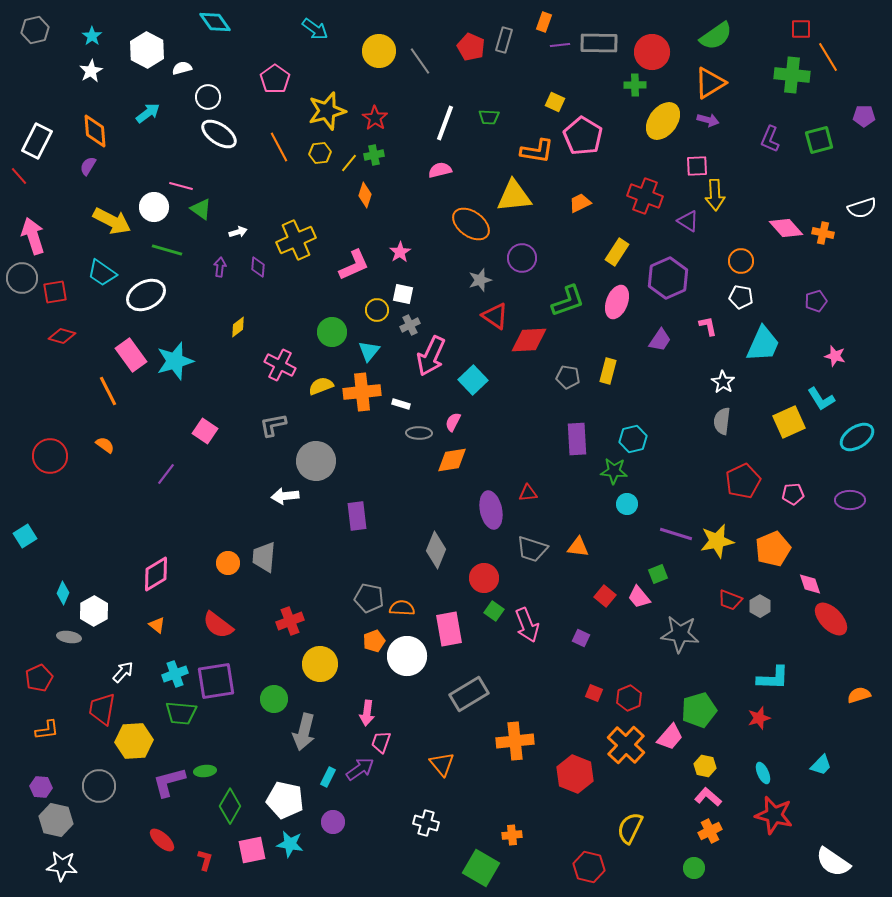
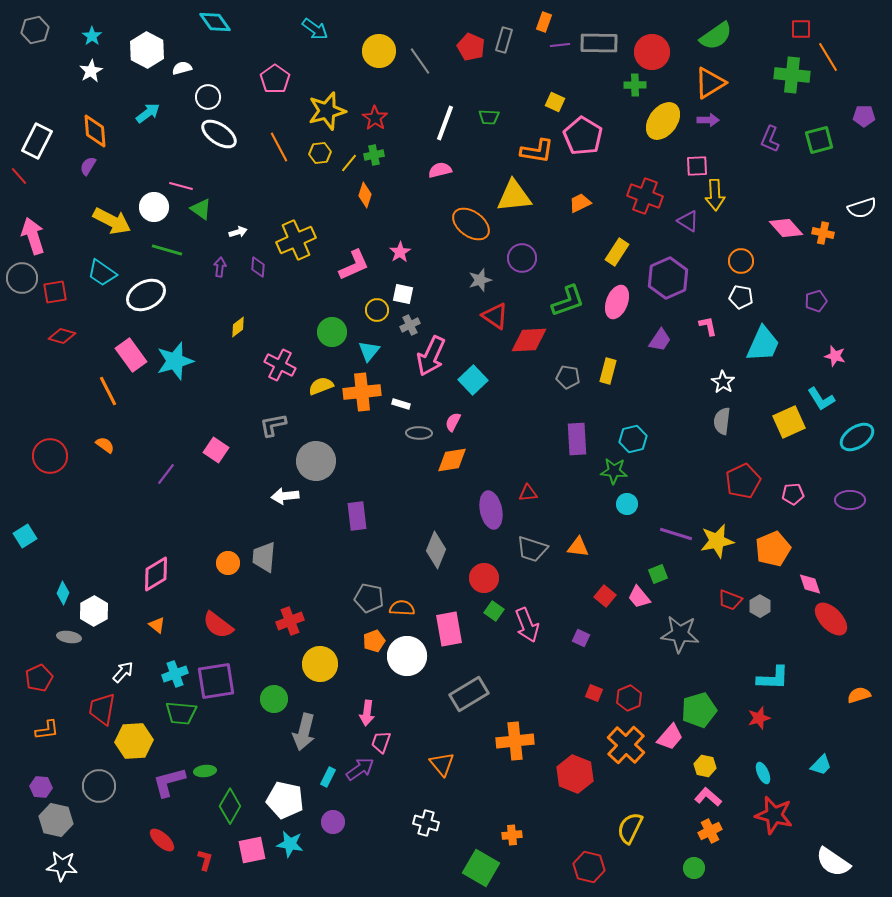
purple arrow at (708, 120): rotated 15 degrees counterclockwise
pink square at (205, 431): moved 11 px right, 19 px down
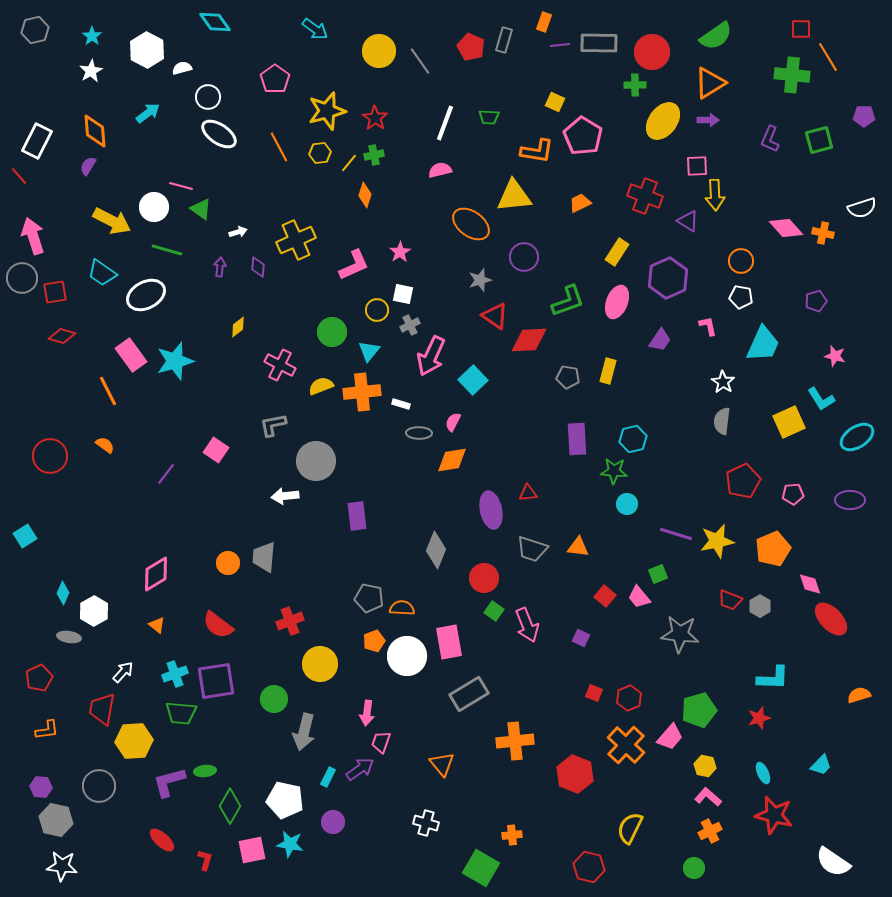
purple circle at (522, 258): moved 2 px right, 1 px up
pink rectangle at (449, 629): moved 13 px down
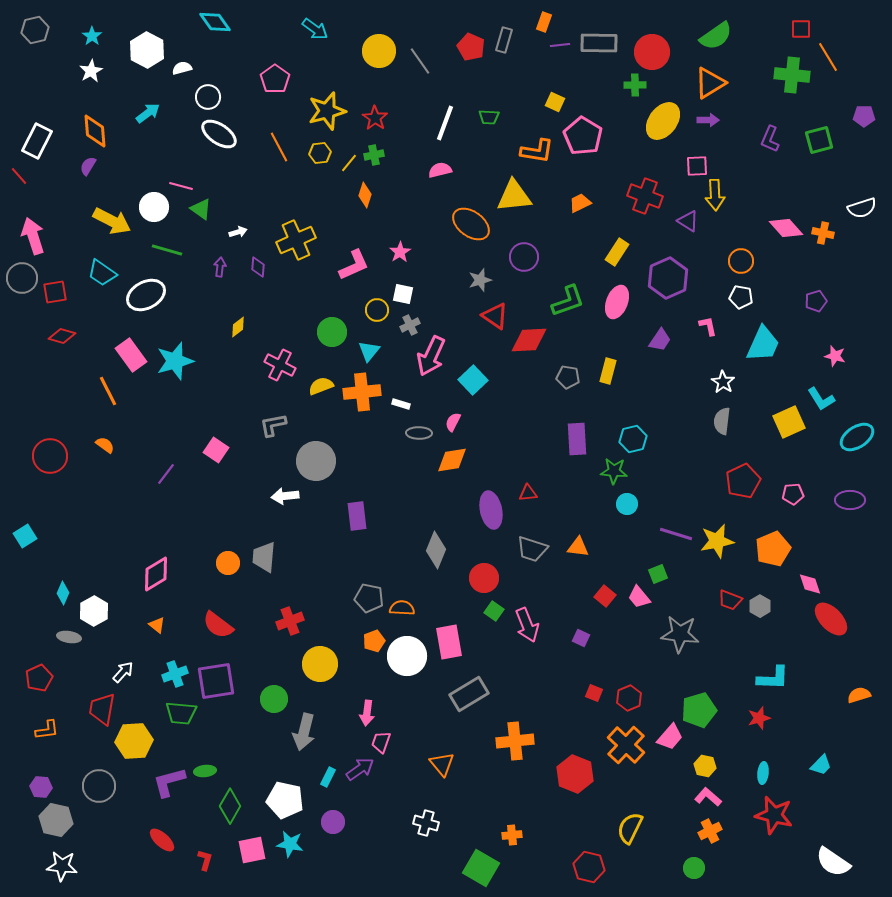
cyan ellipse at (763, 773): rotated 30 degrees clockwise
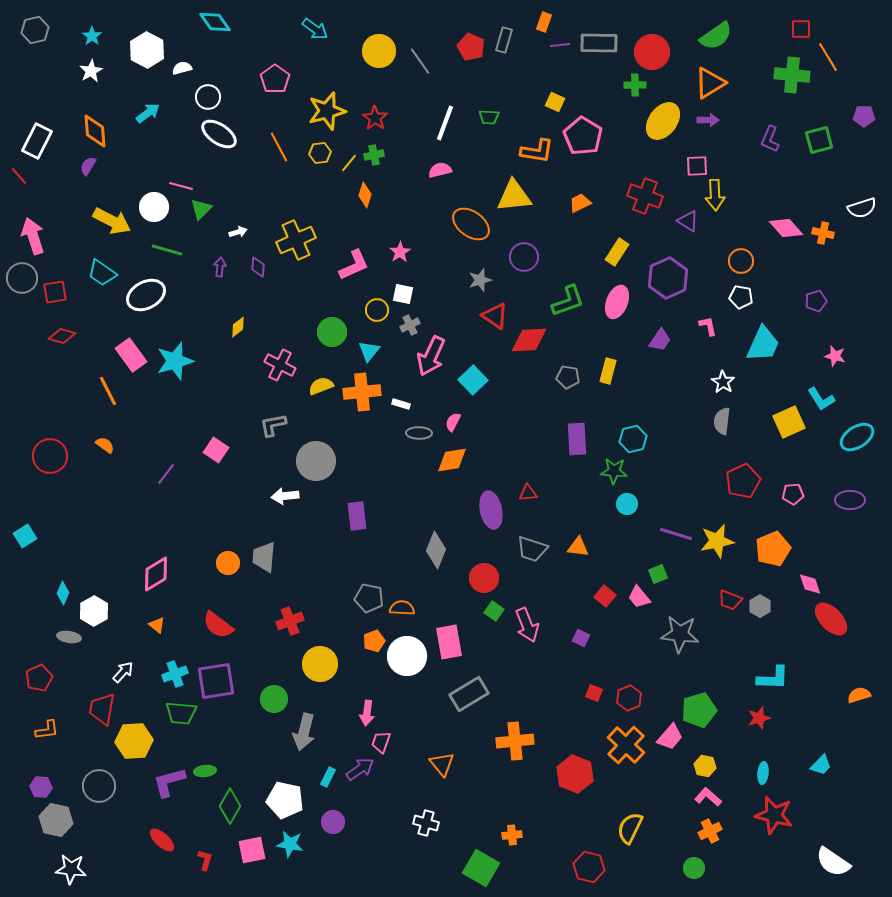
green triangle at (201, 209): rotated 40 degrees clockwise
white star at (62, 866): moved 9 px right, 3 px down
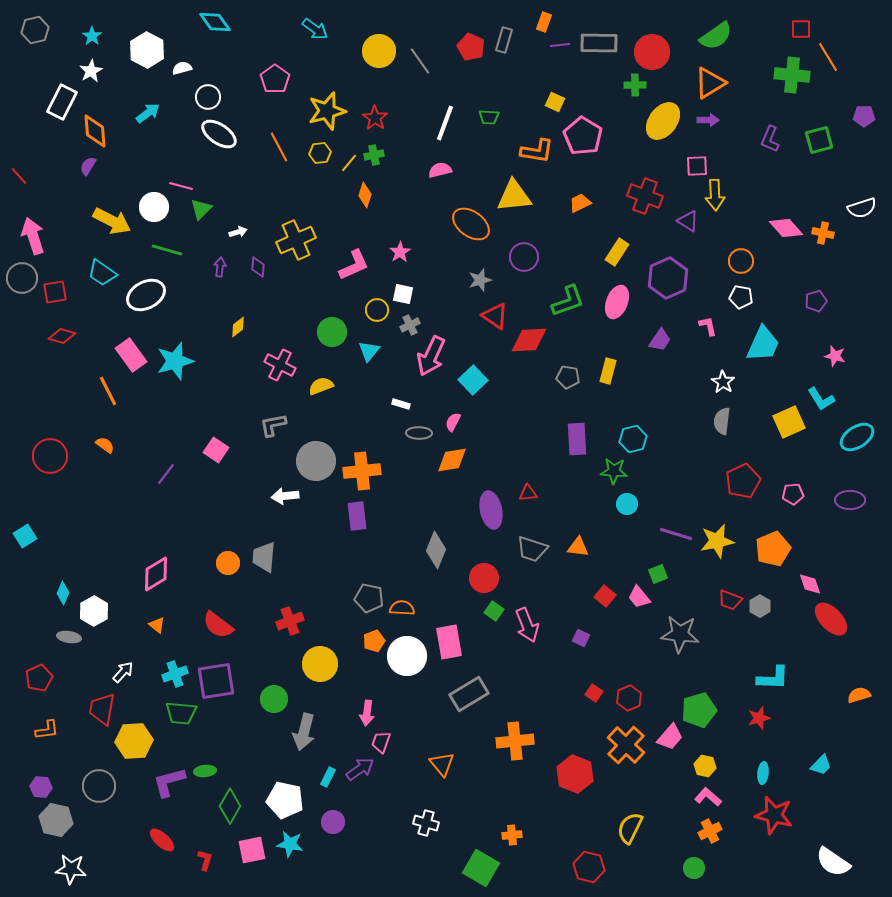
white rectangle at (37, 141): moved 25 px right, 39 px up
orange cross at (362, 392): moved 79 px down
red square at (594, 693): rotated 12 degrees clockwise
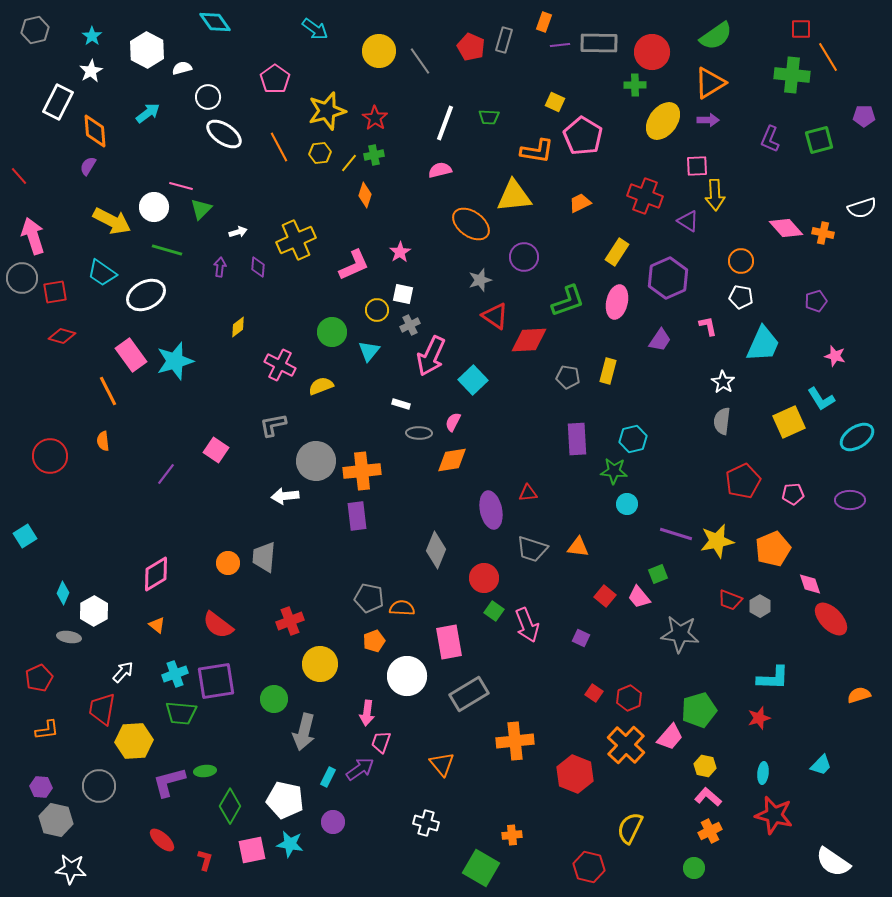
white rectangle at (62, 102): moved 4 px left
white ellipse at (219, 134): moved 5 px right
pink ellipse at (617, 302): rotated 8 degrees counterclockwise
orange semicircle at (105, 445): moved 2 px left, 4 px up; rotated 132 degrees counterclockwise
white circle at (407, 656): moved 20 px down
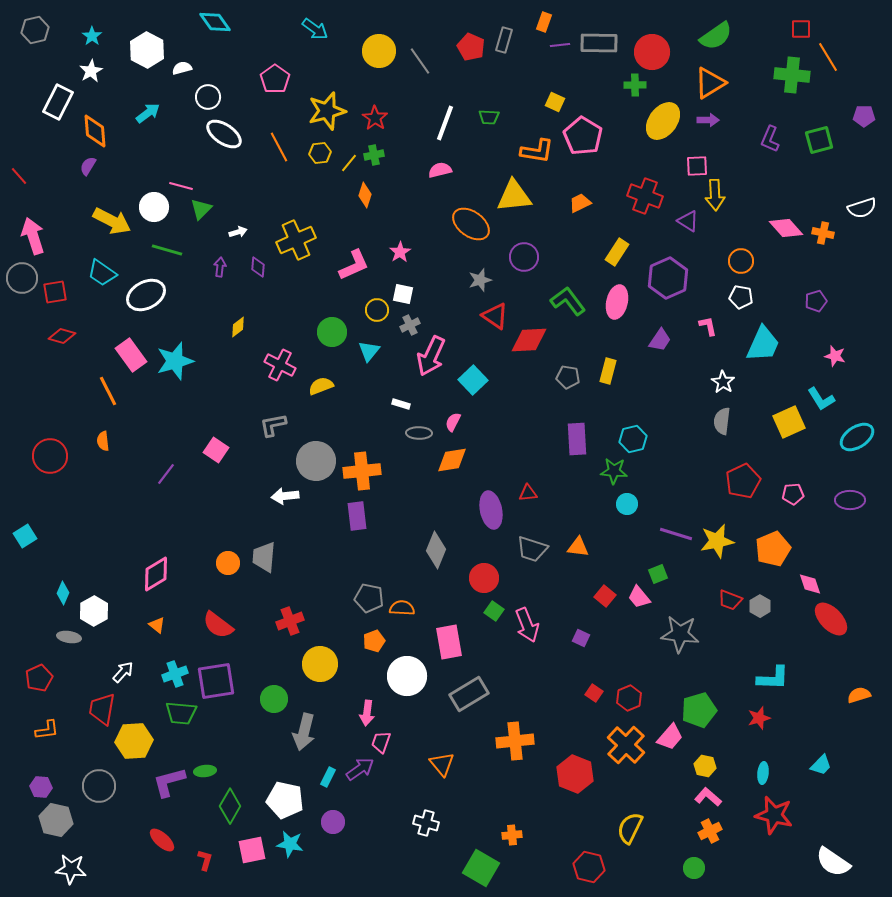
green L-shape at (568, 301): rotated 108 degrees counterclockwise
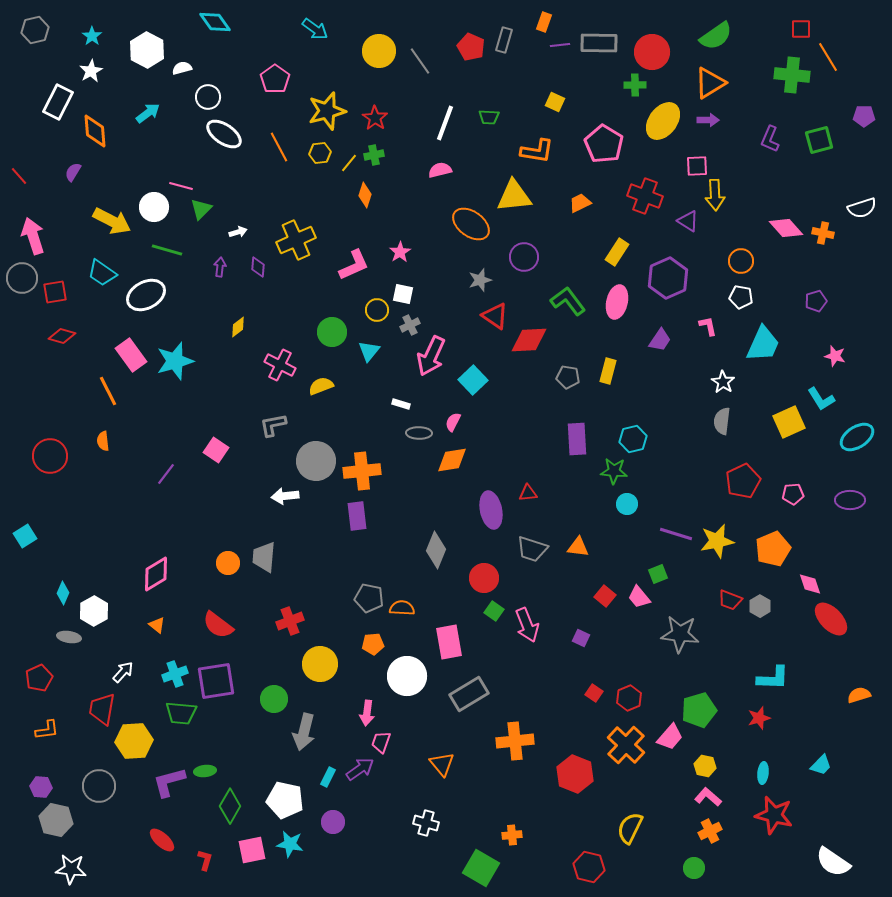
pink pentagon at (583, 136): moved 21 px right, 8 px down
purple semicircle at (88, 166): moved 15 px left, 6 px down
orange pentagon at (374, 641): moved 1 px left, 3 px down; rotated 15 degrees clockwise
